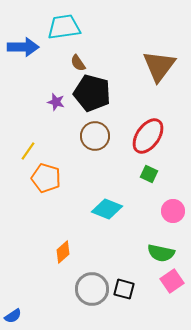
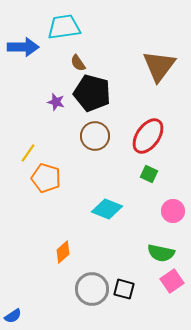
yellow line: moved 2 px down
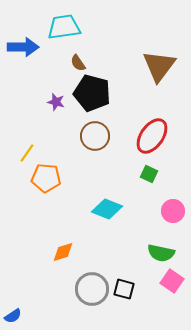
red ellipse: moved 4 px right
yellow line: moved 1 px left
orange pentagon: rotated 12 degrees counterclockwise
orange diamond: rotated 25 degrees clockwise
pink square: rotated 20 degrees counterclockwise
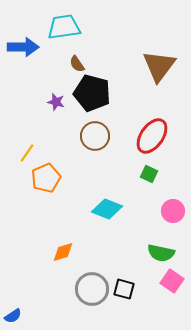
brown semicircle: moved 1 px left, 1 px down
orange pentagon: rotated 28 degrees counterclockwise
